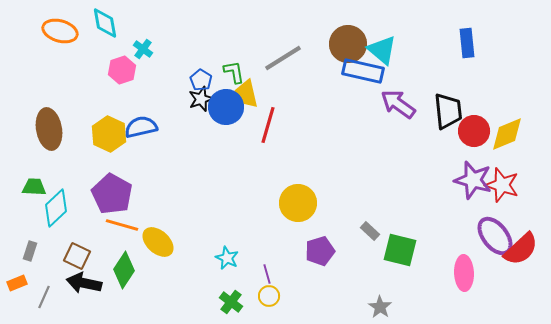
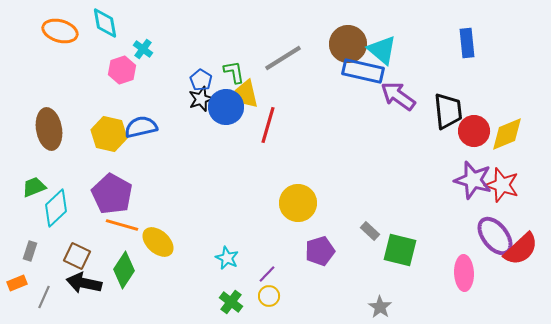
purple arrow at (398, 104): moved 8 px up
yellow hexagon at (109, 134): rotated 12 degrees counterclockwise
green trapezoid at (34, 187): rotated 25 degrees counterclockwise
purple line at (267, 274): rotated 60 degrees clockwise
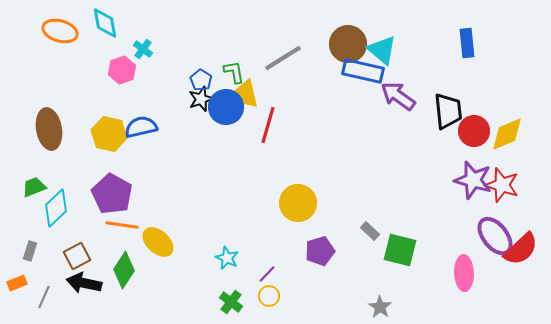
orange line at (122, 225): rotated 8 degrees counterclockwise
brown square at (77, 256): rotated 36 degrees clockwise
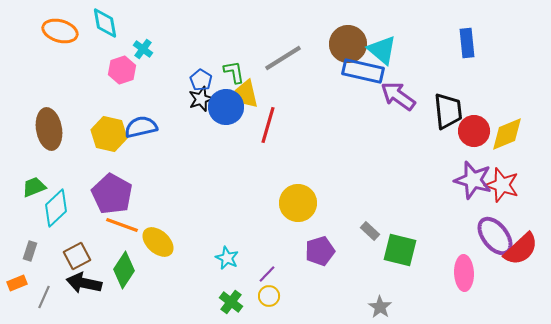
orange line at (122, 225): rotated 12 degrees clockwise
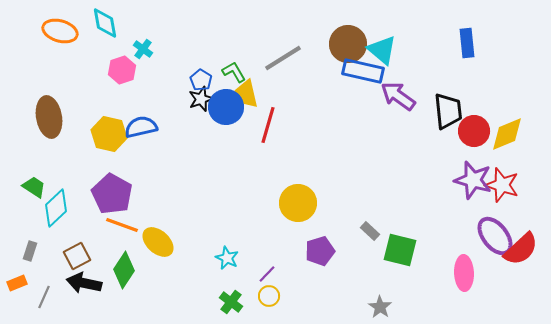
green L-shape at (234, 72): rotated 20 degrees counterclockwise
brown ellipse at (49, 129): moved 12 px up
green trapezoid at (34, 187): rotated 55 degrees clockwise
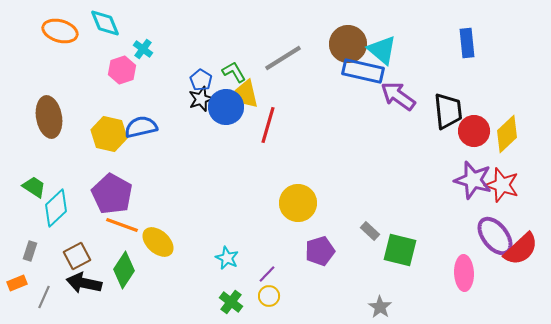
cyan diamond at (105, 23): rotated 12 degrees counterclockwise
yellow diamond at (507, 134): rotated 21 degrees counterclockwise
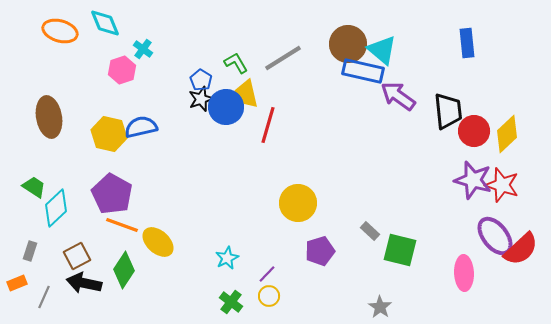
green L-shape at (234, 72): moved 2 px right, 9 px up
cyan star at (227, 258): rotated 20 degrees clockwise
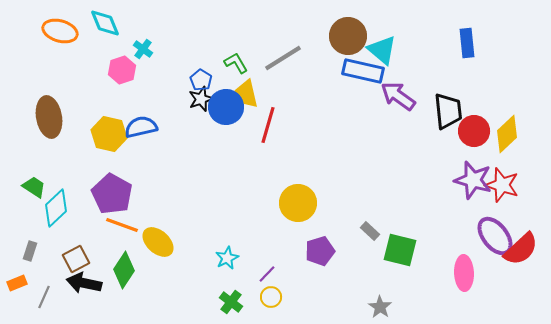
brown circle at (348, 44): moved 8 px up
brown square at (77, 256): moved 1 px left, 3 px down
yellow circle at (269, 296): moved 2 px right, 1 px down
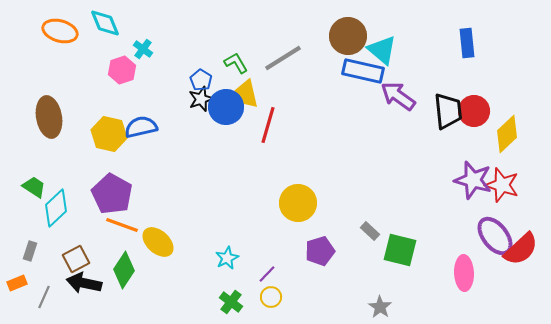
red circle at (474, 131): moved 20 px up
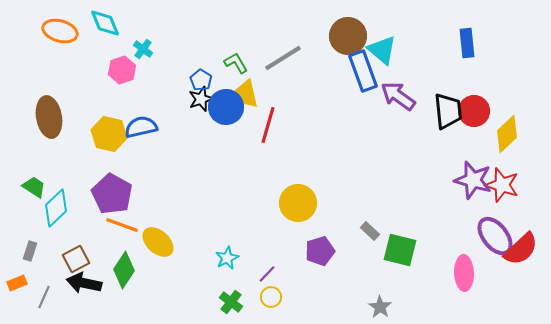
blue rectangle at (363, 71): rotated 57 degrees clockwise
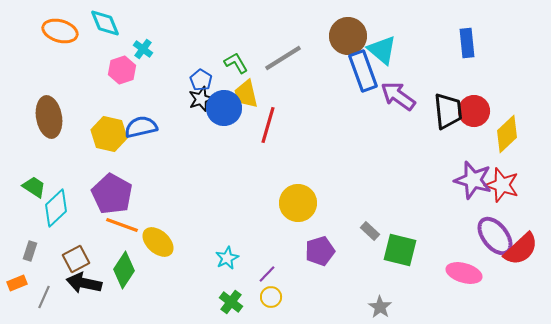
blue circle at (226, 107): moved 2 px left, 1 px down
pink ellipse at (464, 273): rotated 72 degrees counterclockwise
